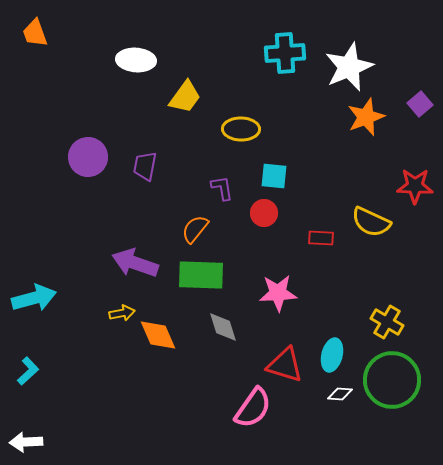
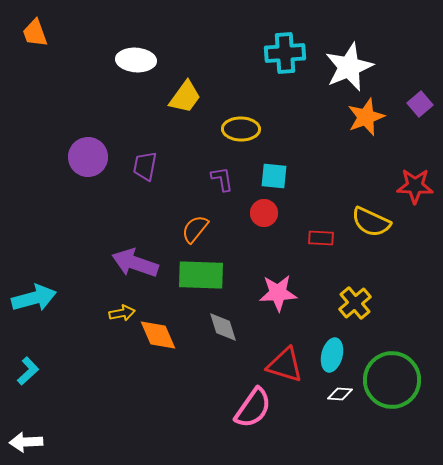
purple L-shape: moved 9 px up
yellow cross: moved 32 px left, 19 px up; rotated 20 degrees clockwise
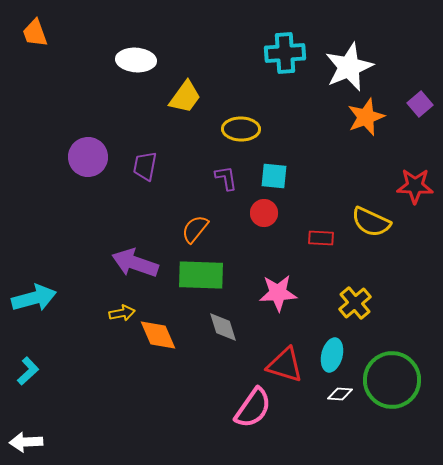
purple L-shape: moved 4 px right, 1 px up
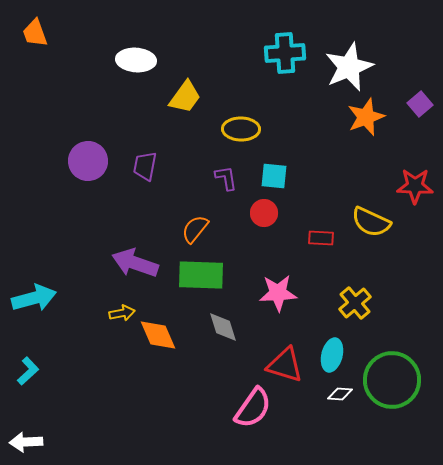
purple circle: moved 4 px down
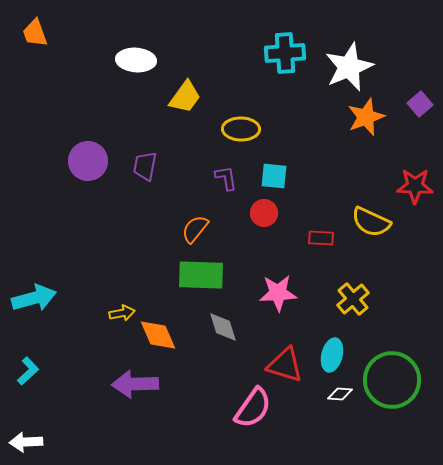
purple arrow: moved 121 px down; rotated 21 degrees counterclockwise
yellow cross: moved 2 px left, 4 px up
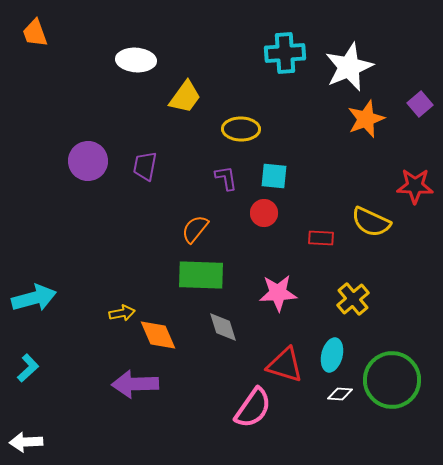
orange star: moved 2 px down
cyan L-shape: moved 3 px up
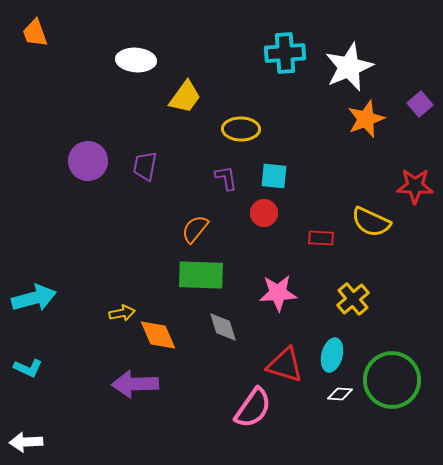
cyan L-shape: rotated 68 degrees clockwise
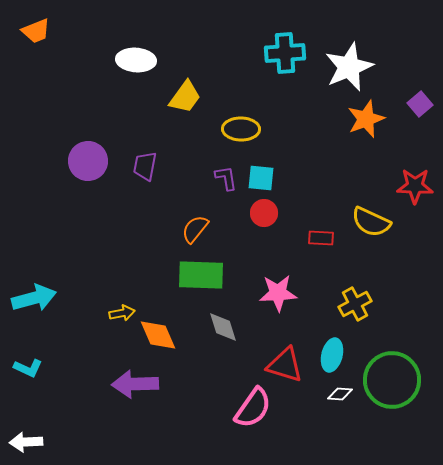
orange trapezoid: moved 1 px right, 2 px up; rotated 92 degrees counterclockwise
cyan square: moved 13 px left, 2 px down
yellow cross: moved 2 px right, 5 px down; rotated 12 degrees clockwise
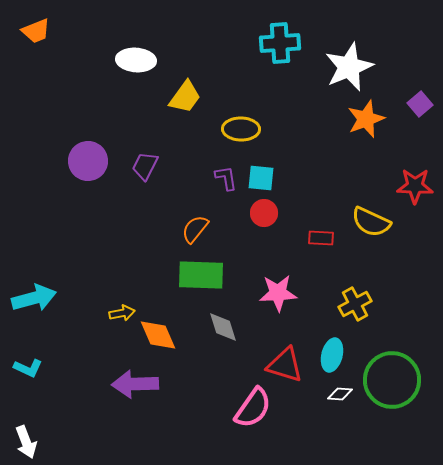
cyan cross: moved 5 px left, 10 px up
purple trapezoid: rotated 16 degrees clockwise
white arrow: rotated 108 degrees counterclockwise
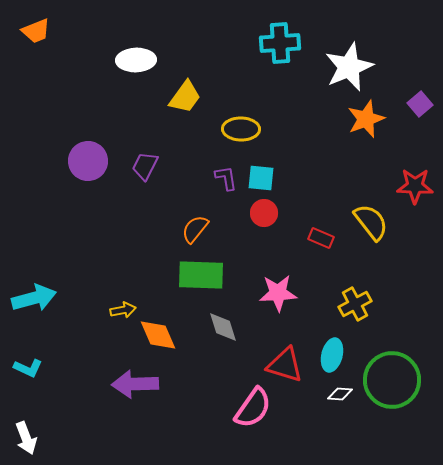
white ellipse: rotated 6 degrees counterclockwise
yellow semicircle: rotated 153 degrees counterclockwise
red rectangle: rotated 20 degrees clockwise
yellow arrow: moved 1 px right, 3 px up
white arrow: moved 4 px up
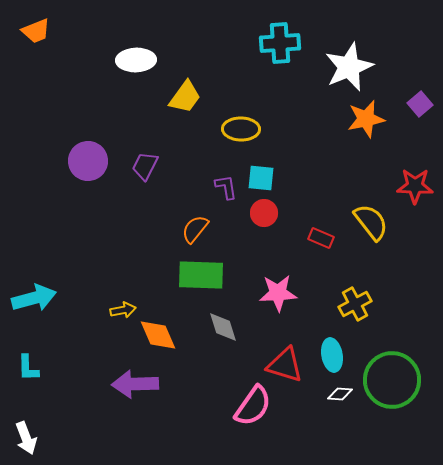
orange star: rotated 9 degrees clockwise
purple L-shape: moved 9 px down
cyan ellipse: rotated 24 degrees counterclockwise
cyan L-shape: rotated 64 degrees clockwise
pink semicircle: moved 2 px up
